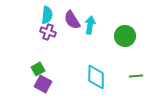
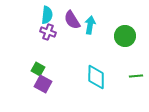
green square: rotated 32 degrees counterclockwise
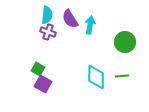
purple semicircle: moved 2 px left, 1 px up
green circle: moved 6 px down
green line: moved 14 px left
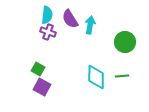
purple square: moved 1 px left, 3 px down
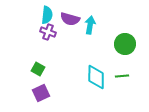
purple semicircle: rotated 42 degrees counterclockwise
green circle: moved 2 px down
purple square: moved 1 px left, 6 px down; rotated 36 degrees clockwise
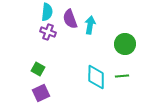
cyan semicircle: moved 3 px up
purple semicircle: rotated 54 degrees clockwise
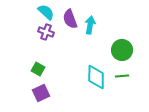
cyan semicircle: moved 1 px left; rotated 54 degrees counterclockwise
purple cross: moved 2 px left
green circle: moved 3 px left, 6 px down
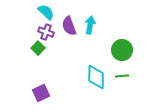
purple semicircle: moved 1 px left, 7 px down
green square: moved 21 px up; rotated 16 degrees clockwise
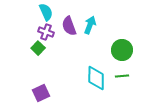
cyan semicircle: rotated 24 degrees clockwise
cyan arrow: rotated 12 degrees clockwise
cyan diamond: moved 1 px down
